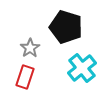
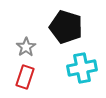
gray star: moved 4 px left, 1 px up
cyan cross: rotated 28 degrees clockwise
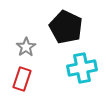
black pentagon: rotated 8 degrees clockwise
red rectangle: moved 3 px left, 2 px down
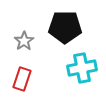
black pentagon: moved 1 px left; rotated 24 degrees counterclockwise
gray star: moved 2 px left, 6 px up
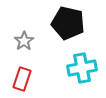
black pentagon: moved 3 px right, 4 px up; rotated 12 degrees clockwise
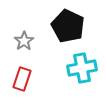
black pentagon: moved 3 px down; rotated 12 degrees clockwise
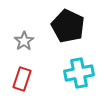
cyan cross: moved 3 px left, 5 px down
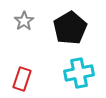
black pentagon: moved 2 px right, 2 px down; rotated 16 degrees clockwise
gray star: moved 20 px up
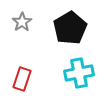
gray star: moved 2 px left, 1 px down
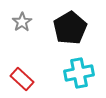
red rectangle: rotated 65 degrees counterclockwise
